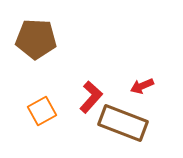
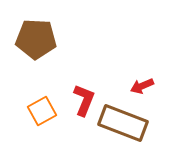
red L-shape: moved 7 px left, 3 px down; rotated 20 degrees counterclockwise
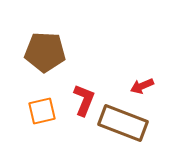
brown pentagon: moved 9 px right, 13 px down
orange square: rotated 16 degrees clockwise
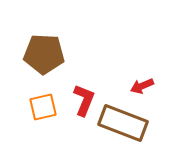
brown pentagon: moved 1 px left, 2 px down
orange square: moved 1 px right, 4 px up
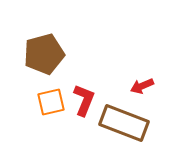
brown pentagon: rotated 18 degrees counterclockwise
orange square: moved 8 px right, 5 px up
brown rectangle: moved 1 px right
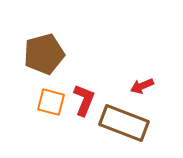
orange square: rotated 28 degrees clockwise
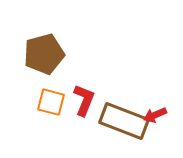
red arrow: moved 13 px right, 29 px down
brown rectangle: moved 2 px up
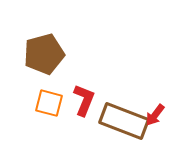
orange square: moved 2 px left, 1 px down
red arrow: rotated 30 degrees counterclockwise
